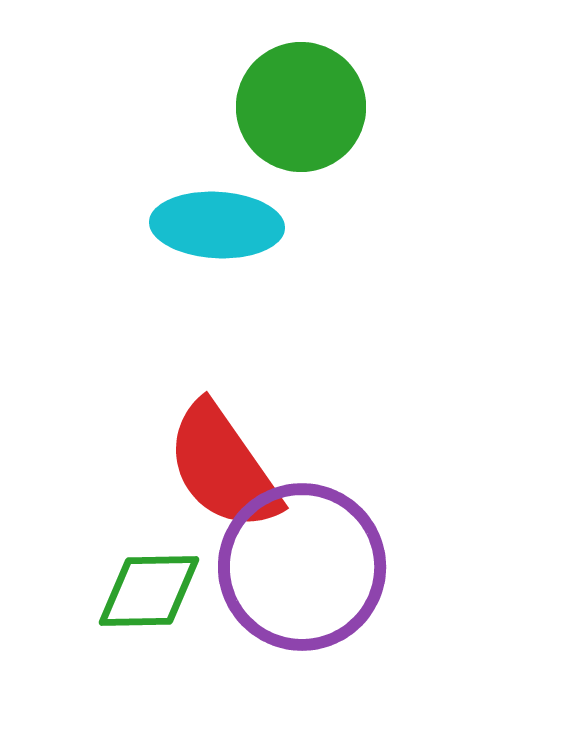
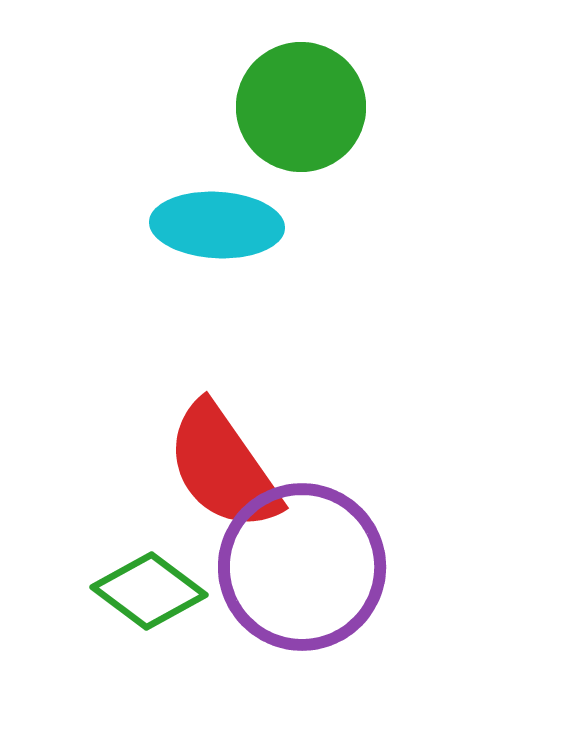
green diamond: rotated 38 degrees clockwise
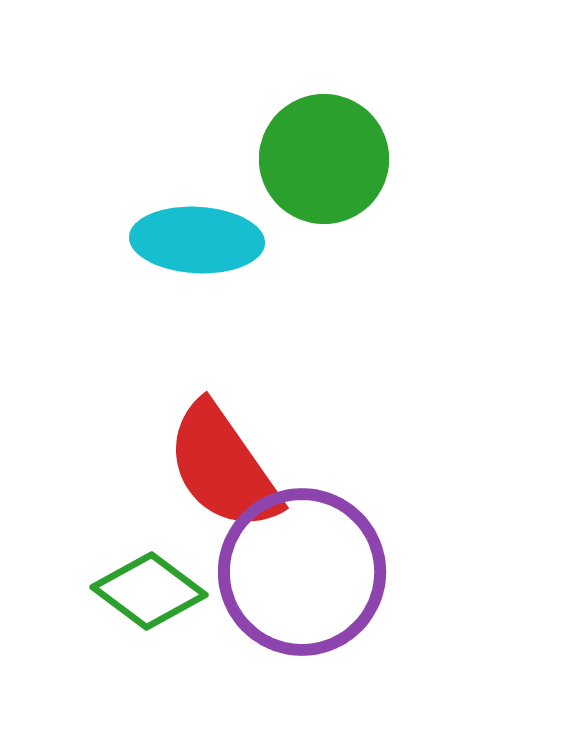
green circle: moved 23 px right, 52 px down
cyan ellipse: moved 20 px left, 15 px down
purple circle: moved 5 px down
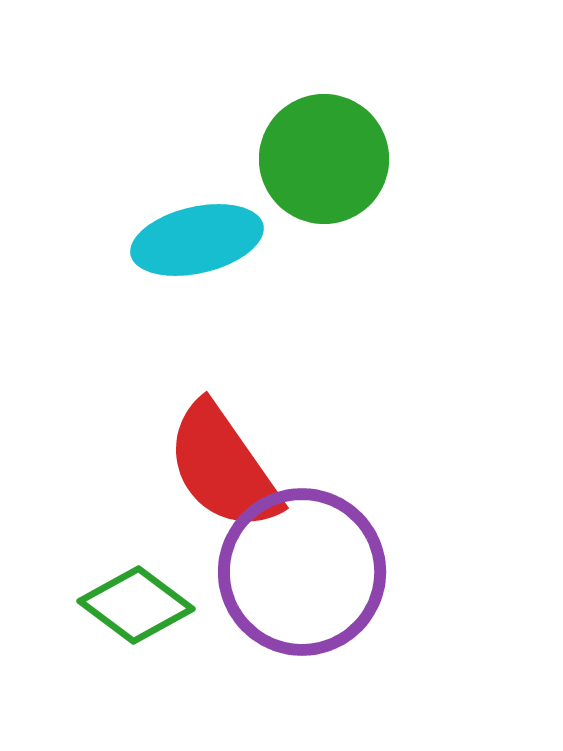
cyan ellipse: rotated 16 degrees counterclockwise
green diamond: moved 13 px left, 14 px down
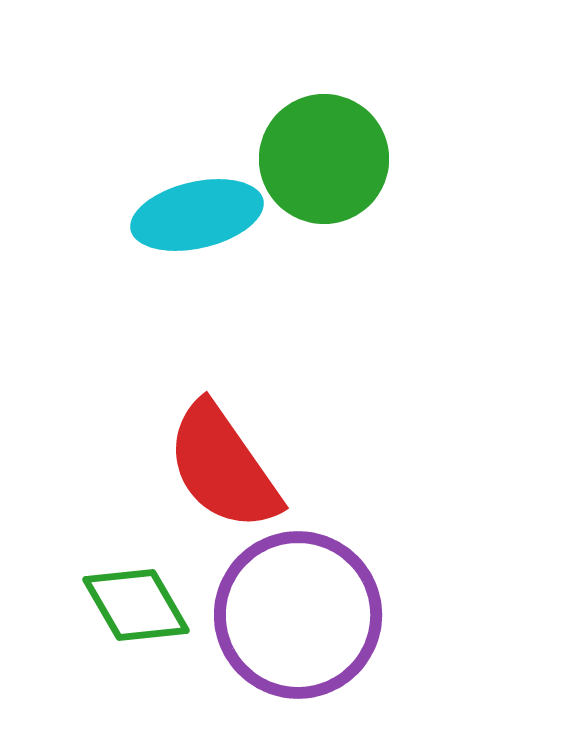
cyan ellipse: moved 25 px up
purple circle: moved 4 px left, 43 px down
green diamond: rotated 23 degrees clockwise
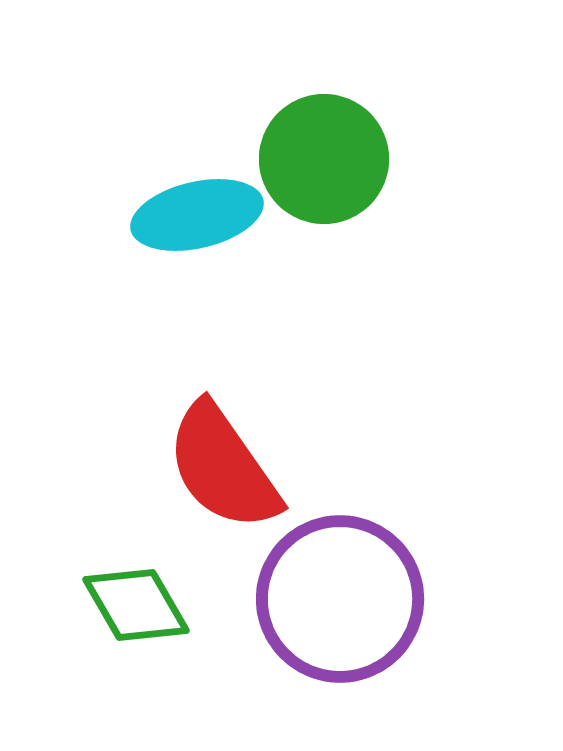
purple circle: moved 42 px right, 16 px up
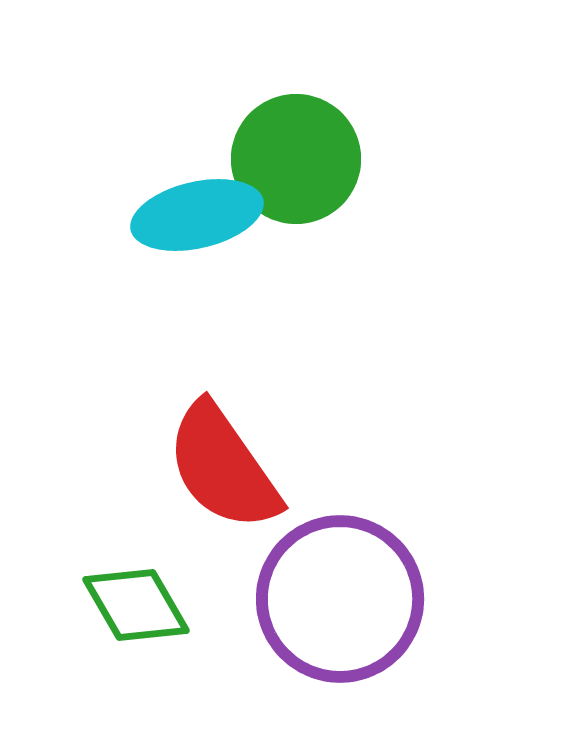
green circle: moved 28 px left
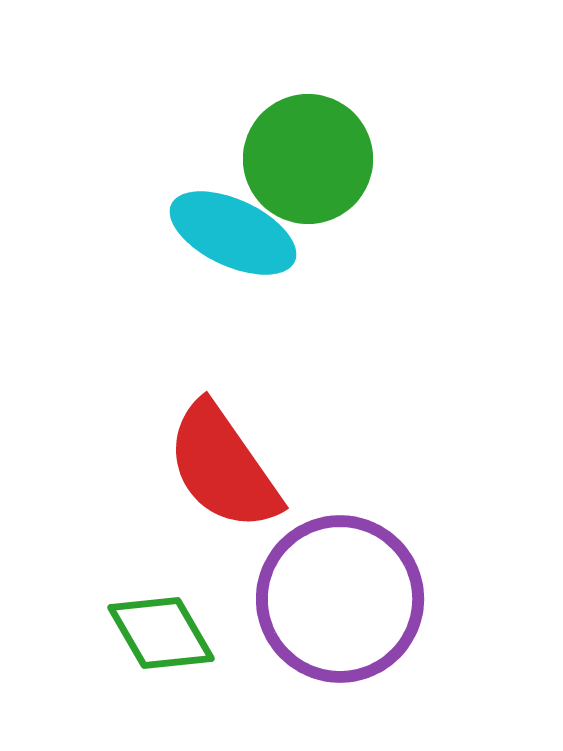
green circle: moved 12 px right
cyan ellipse: moved 36 px right, 18 px down; rotated 38 degrees clockwise
green diamond: moved 25 px right, 28 px down
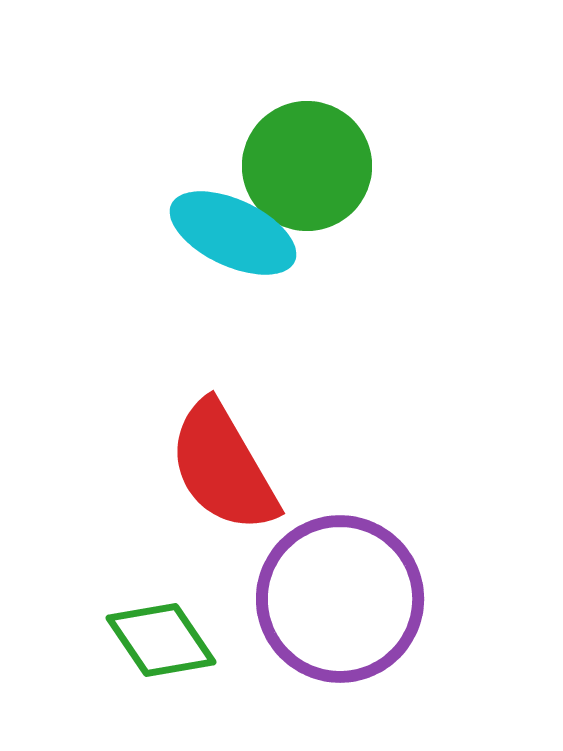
green circle: moved 1 px left, 7 px down
red semicircle: rotated 5 degrees clockwise
green diamond: moved 7 px down; rotated 4 degrees counterclockwise
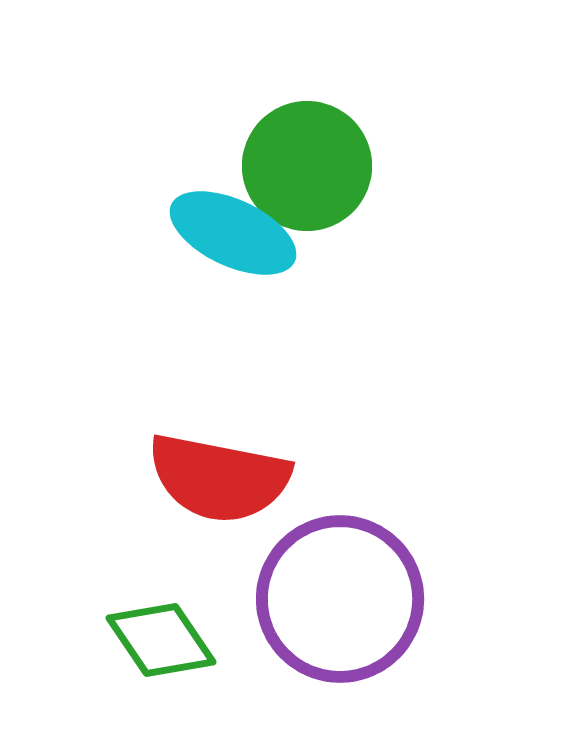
red semicircle: moved 4 px left, 11 px down; rotated 49 degrees counterclockwise
